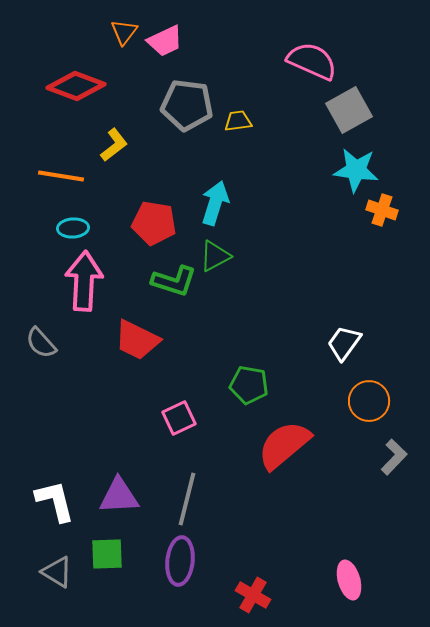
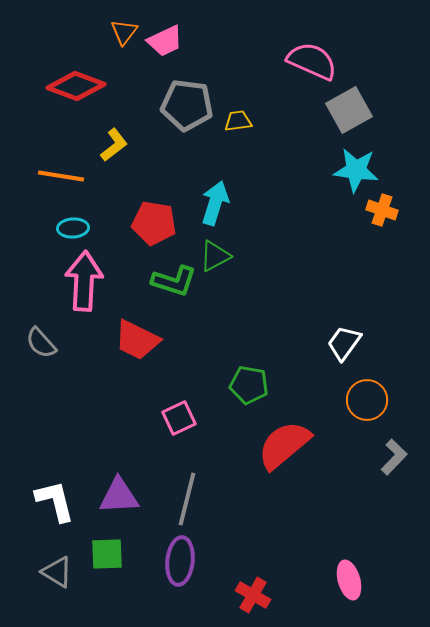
orange circle: moved 2 px left, 1 px up
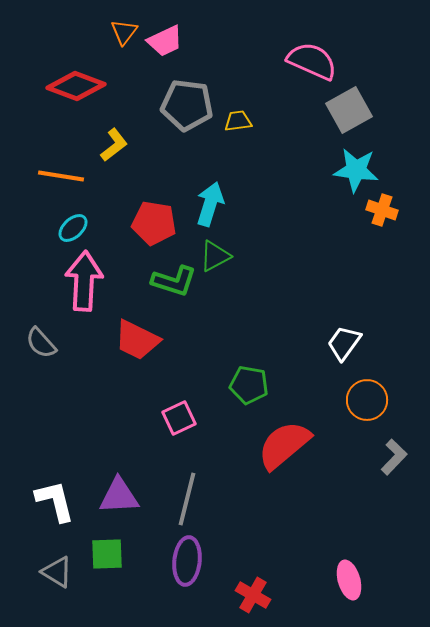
cyan arrow: moved 5 px left, 1 px down
cyan ellipse: rotated 40 degrees counterclockwise
purple ellipse: moved 7 px right
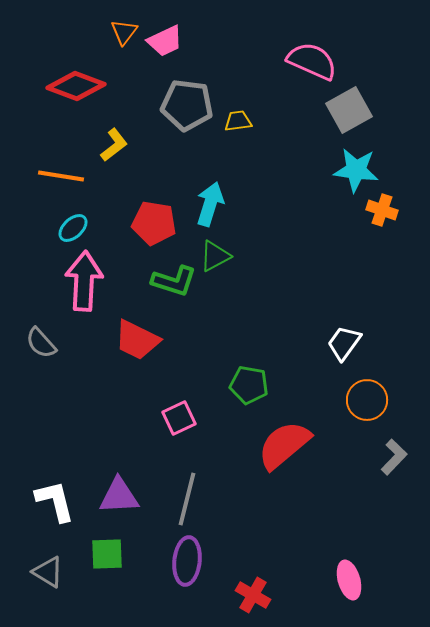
gray triangle: moved 9 px left
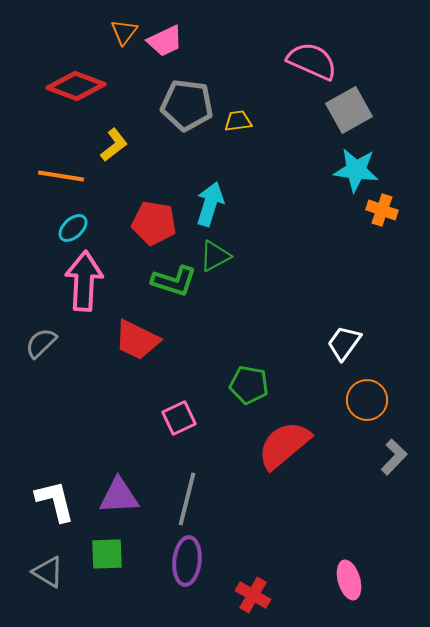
gray semicircle: rotated 88 degrees clockwise
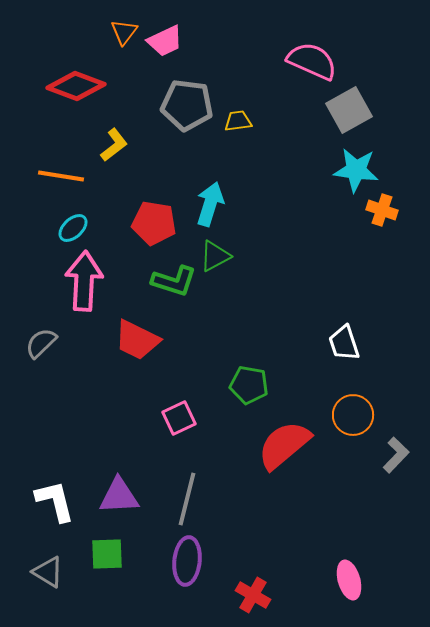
white trapezoid: rotated 54 degrees counterclockwise
orange circle: moved 14 px left, 15 px down
gray L-shape: moved 2 px right, 2 px up
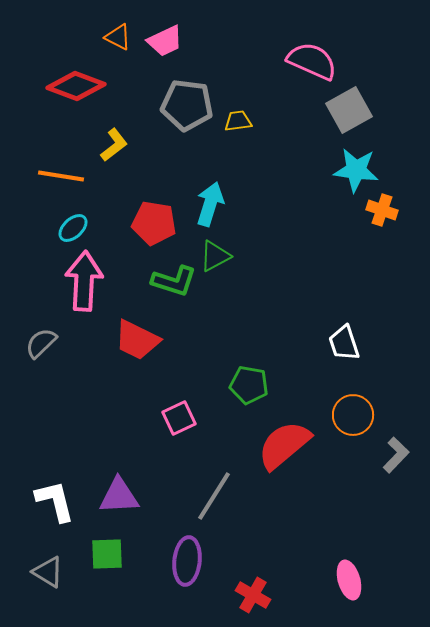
orange triangle: moved 6 px left, 5 px down; rotated 40 degrees counterclockwise
gray line: moved 27 px right, 3 px up; rotated 18 degrees clockwise
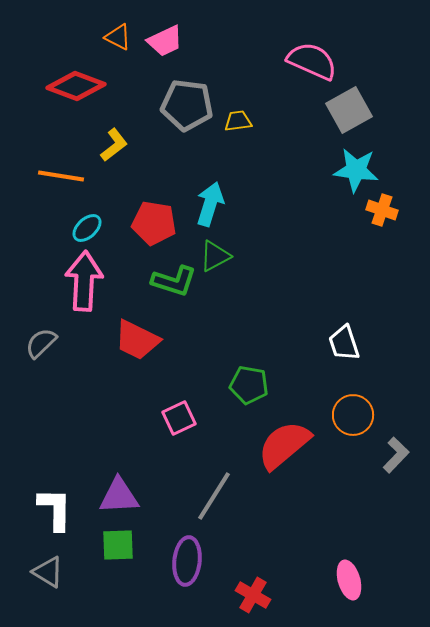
cyan ellipse: moved 14 px right
white L-shape: moved 8 px down; rotated 15 degrees clockwise
green square: moved 11 px right, 9 px up
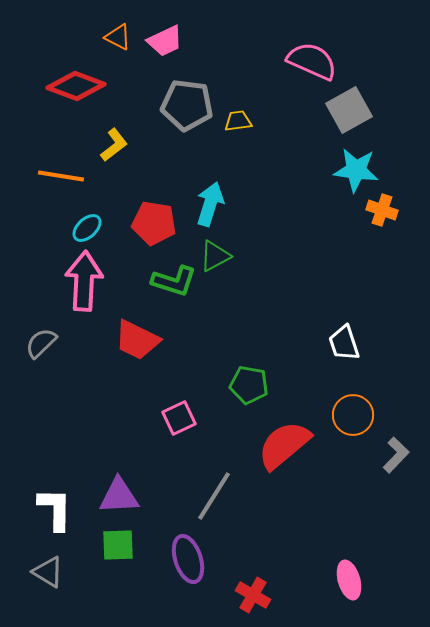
purple ellipse: moved 1 px right, 2 px up; rotated 24 degrees counterclockwise
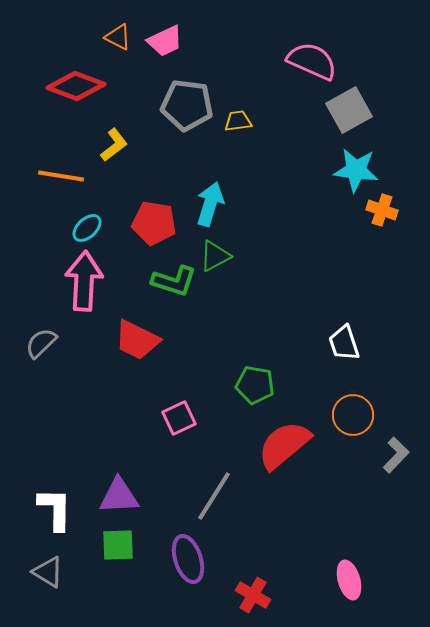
green pentagon: moved 6 px right
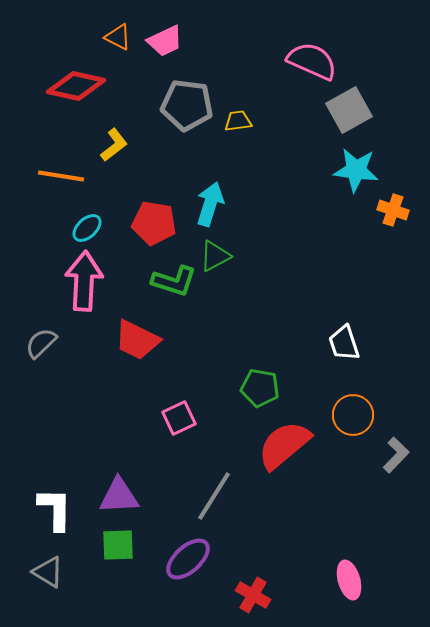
red diamond: rotated 8 degrees counterclockwise
orange cross: moved 11 px right
green pentagon: moved 5 px right, 3 px down
purple ellipse: rotated 66 degrees clockwise
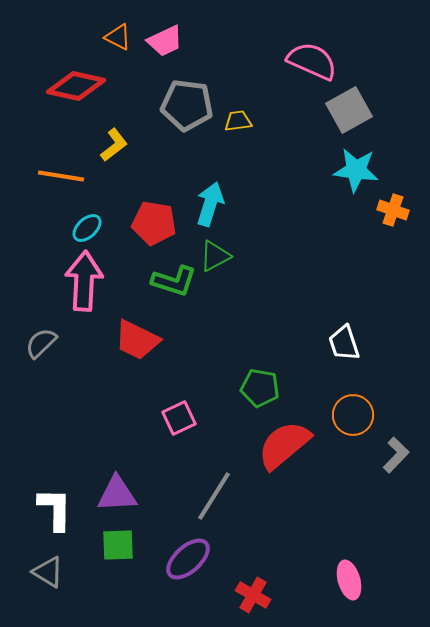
purple triangle: moved 2 px left, 2 px up
